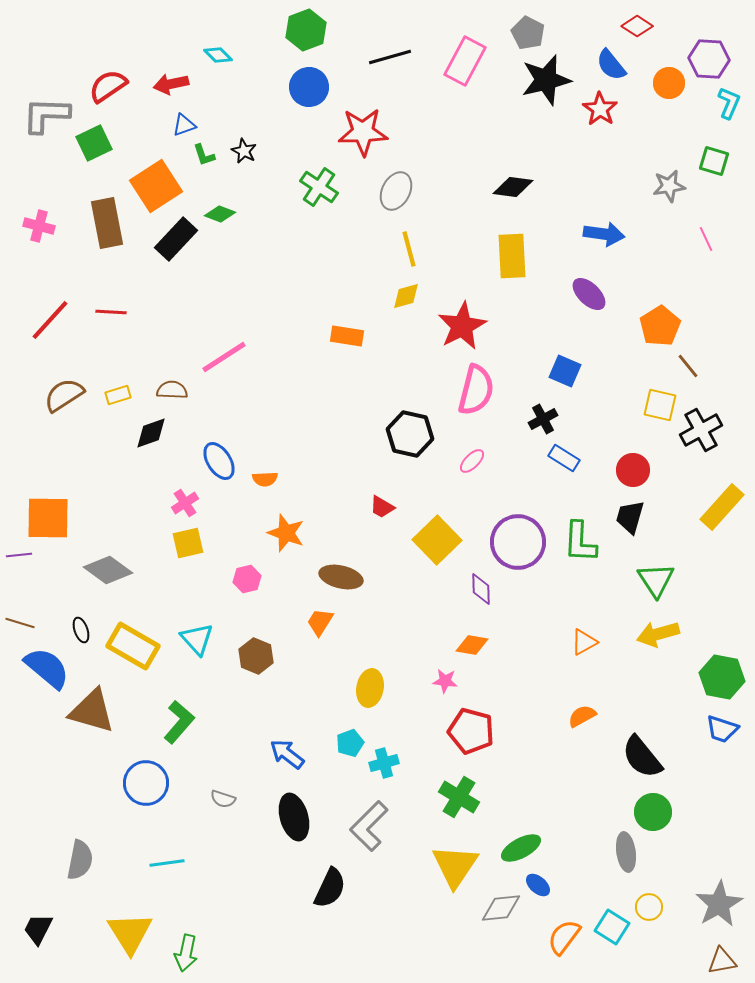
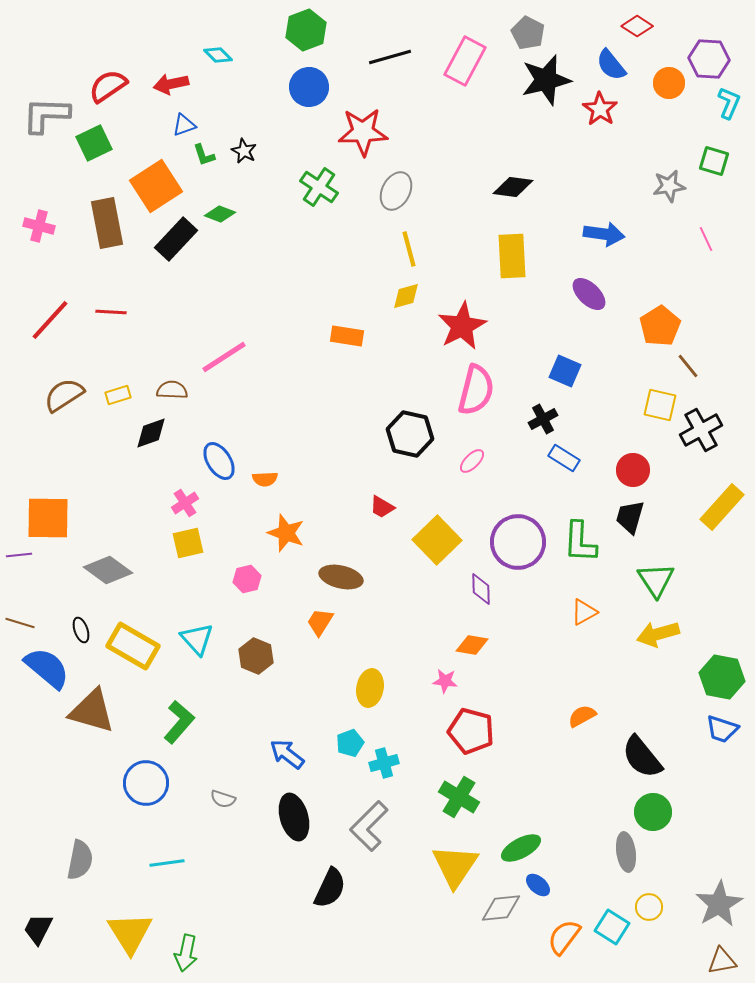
orange triangle at (584, 642): moved 30 px up
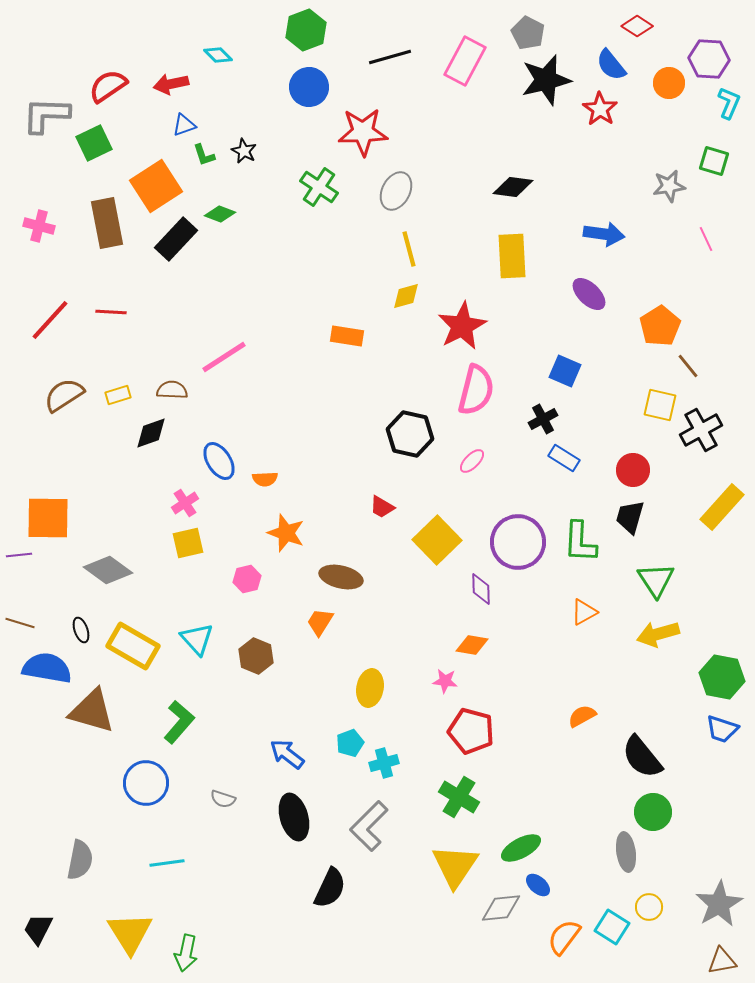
blue semicircle at (47, 668): rotated 30 degrees counterclockwise
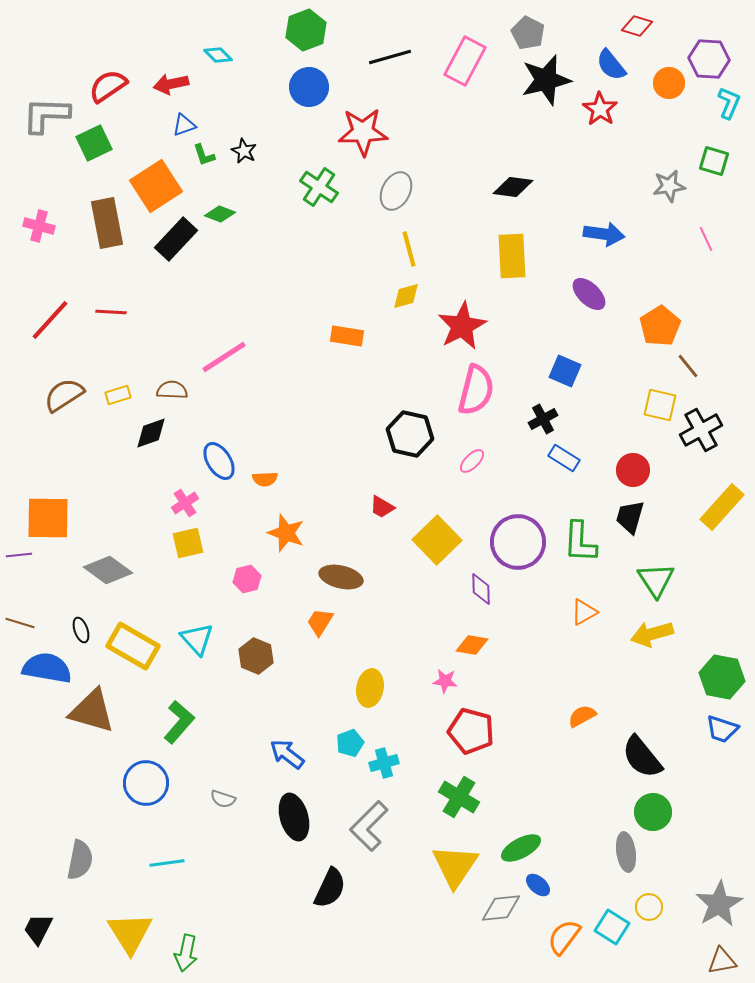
red diamond at (637, 26): rotated 16 degrees counterclockwise
yellow arrow at (658, 634): moved 6 px left
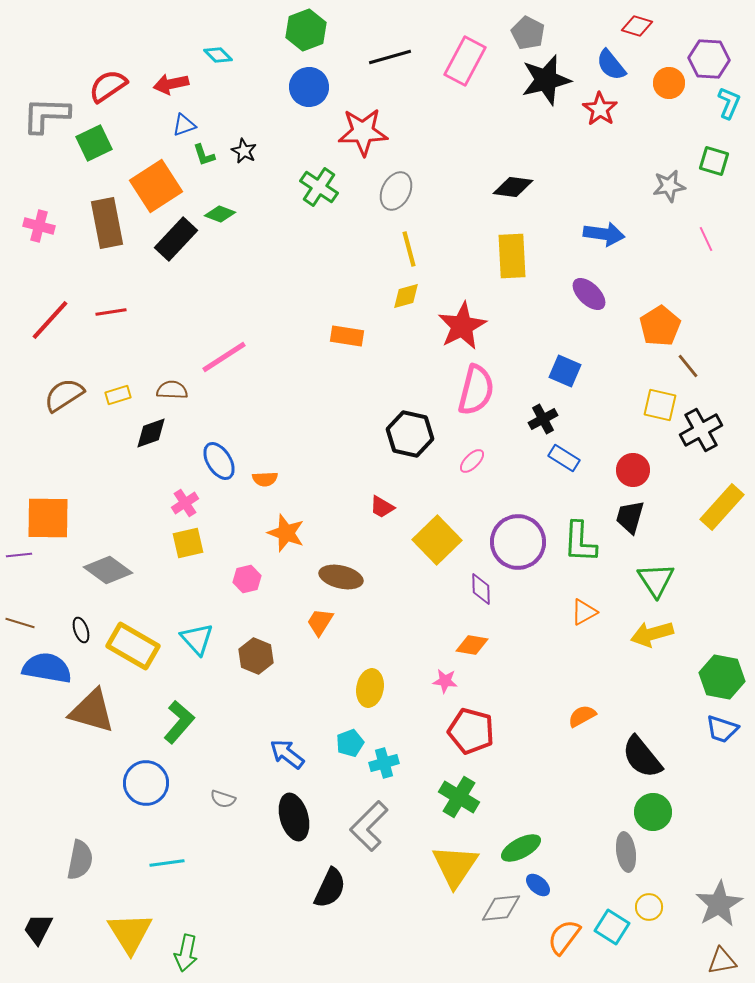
red line at (111, 312): rotated 12 degrees counterclockwise
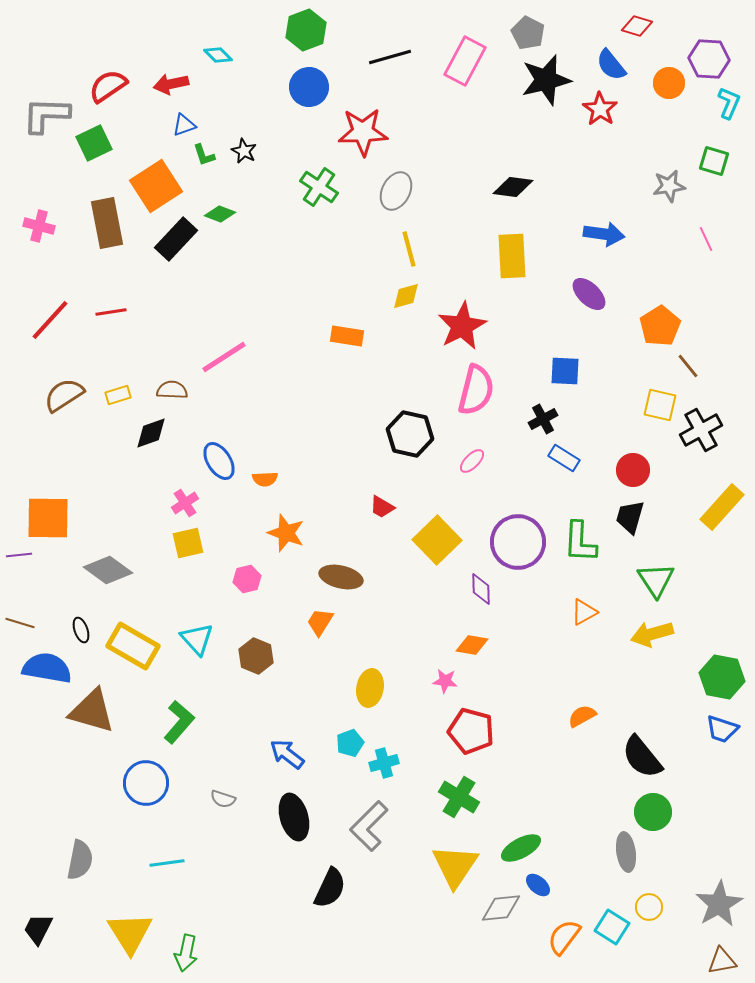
blue square at (565, 371): rotated 20 degrees counterclockwise
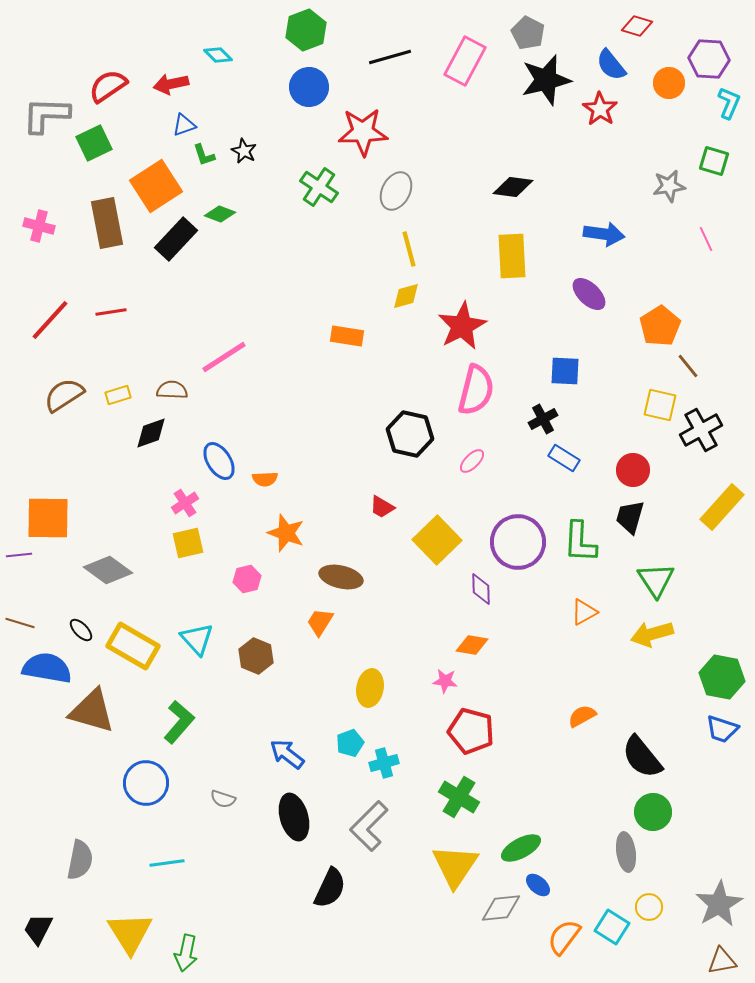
black ellipse at (81, 630): rotated 25 degrees counterclockwise
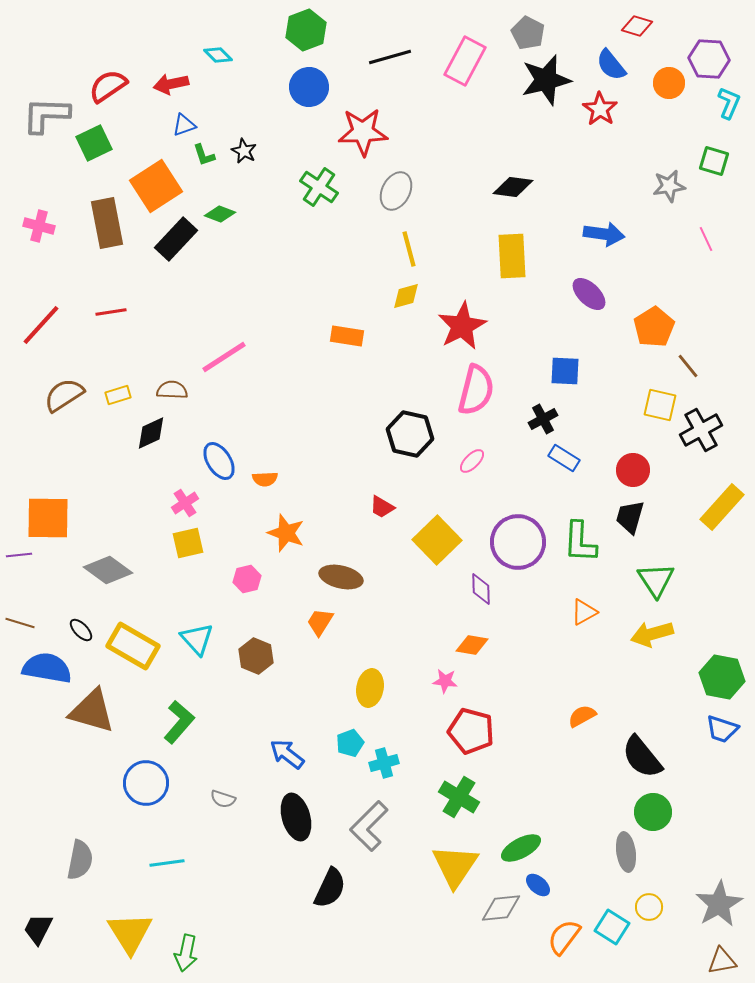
red line at (50, 320): moved 9 px left, 5 px down
orange pentagon at (660, 326): moved 6 px left, 1 px down
black diamond at (151, 433): rotated 6 degrees counterclockwise
black ellipse at (294, 817): moved 2 px right
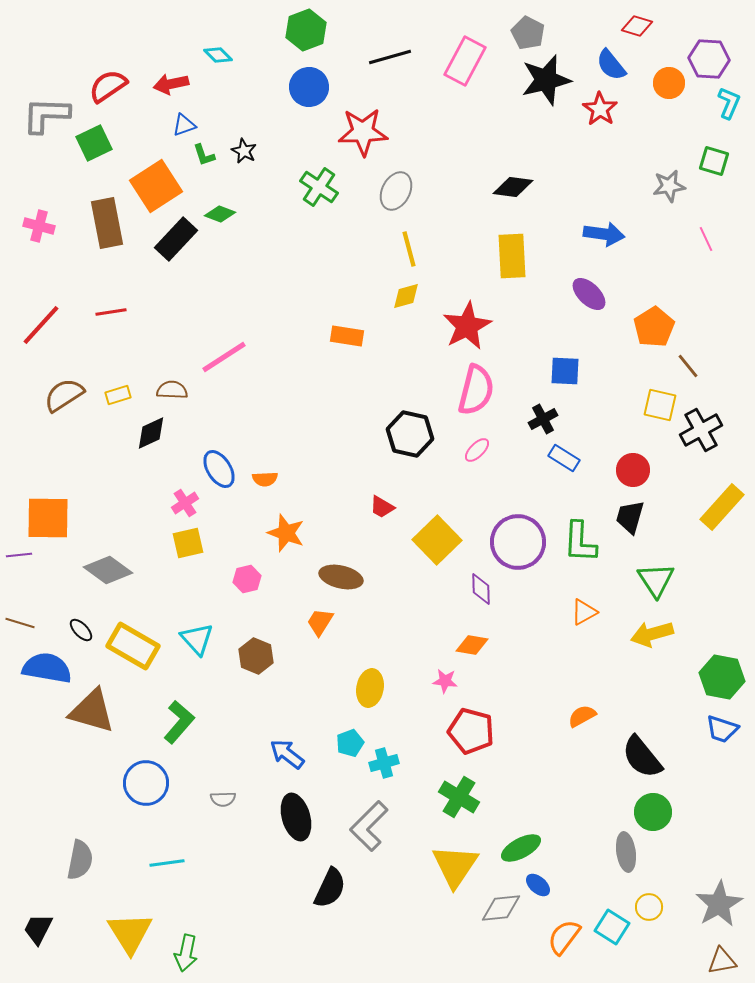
red star at (462, 326): moved 5 px right
blue ellipse at (219, 461): moved 8 px down
pink ellipse at (472, 461): moved 5 px right, 11 px up
gray semicircle at (223, 799): rotated 20 degrees counterclockwise
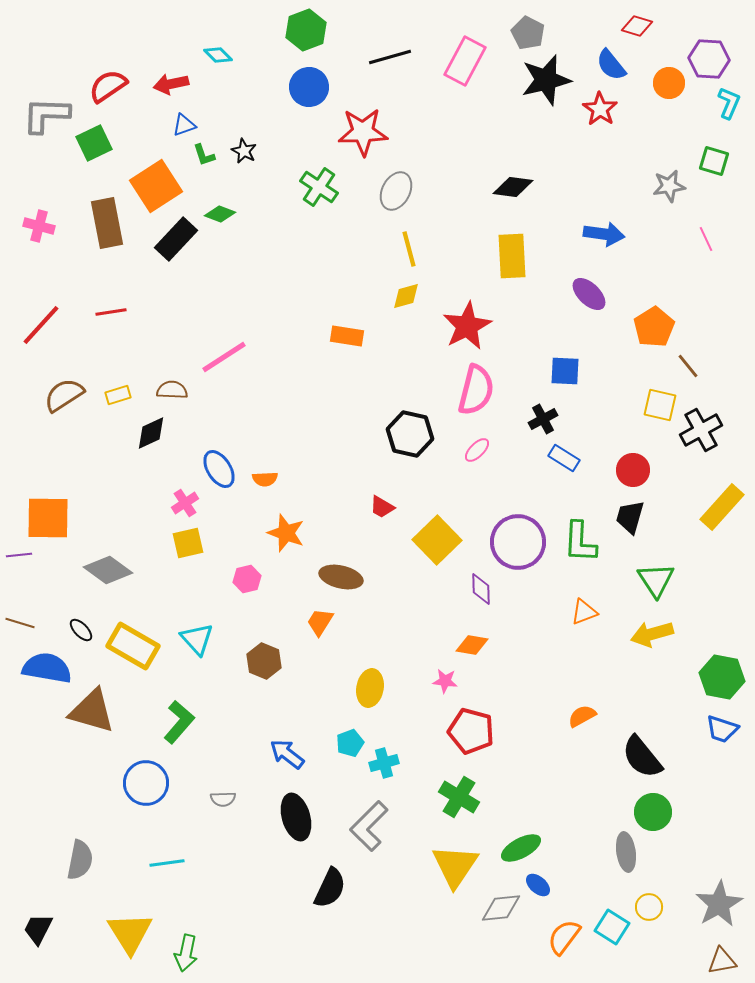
orange triangle at (584, 612): rotated 8 degrees clockwise
brown hexagon at (256, 656): moved 8 px right, 5 px down
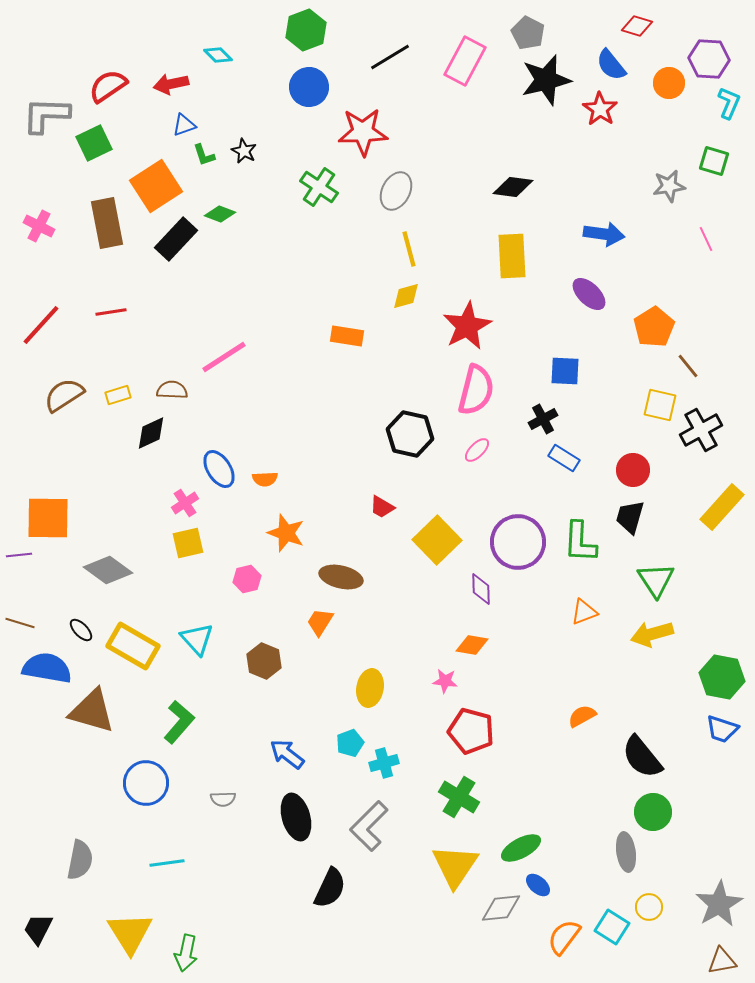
black line at (390, 57): rotated 15 degrees counterclockwise
pink cross at (39, 226): rotated 12 degrees clockwise
